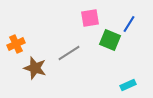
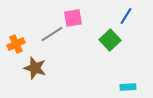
pink square: moved 17 px left
blue line: moved 3 px left, 8 px up
green square: rotated 25 degrees clockwise
gray line: moved 17 px left, 19 px up
cyan rectangle: moved 2 px down; rotated 21 degrees clockwise
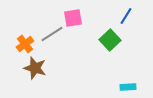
orange cross: moved 9 px right; rotated 12 degrees counterclockwise
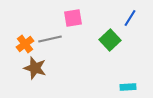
blue line: moved 4 px right, 2 px down
gray line: moved 2 px left, 5 px down; rotated 20 degrees clockwise
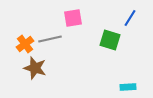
green square: rotated 30 degrees counterclockwise
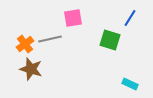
brown star: moved 4 px left, 1 px down
cyan rectangle: moved 2 px right, 3 px up; rotated 28 degrees clockwise
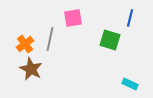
blue line: rotated 18 degrees counterclockwise
gray line: rotated 65 degrees counterclockwise
brown star: rotated 10 degrees clockwise
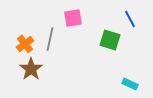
blue line: moved 1 px down; rotated 42 degrees counterclockwise
brown star: rotated 10 degrees clockwise
